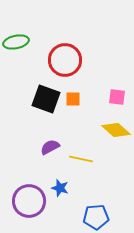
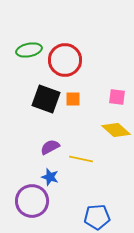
green ellipse: moved 13 px right, 8 px down
blue star: moved 10 px left, 11 px up
purple circle: moved 3 px right
blue pentagon: moved 1 px right
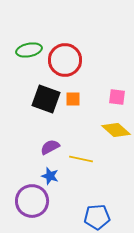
blue star: moved 1 px up
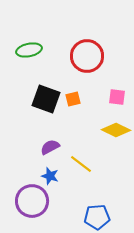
red circle: moved 22 px right, 4 px up
orange square: rotated 14 degrees counterclockwise
yellow diamond: rotated 16 degrees counterclockwise
yellow line: moved 5 px down; rotated 25 degrees clockwise
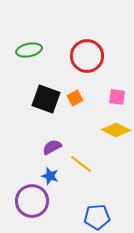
orange square: moved 2 px right, 1 px up; rotated 14 degrees counterclockwise
purple semicircle: moved 2 px right
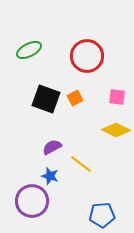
green ellipse: rotated 15 degrees counterclockwise
blue pentagon: moved 5 px right, 2 px up
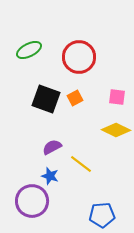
red circle: moved 8 px left, 1 px down
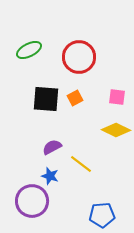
black square: rotated 16 degrees counterclockwise
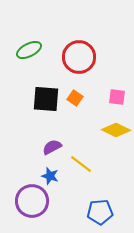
orange square: rotated 28 degrees counterclockwise
blue pentagon: moved 2 px left, 3 px up
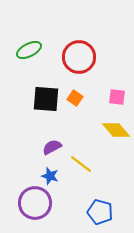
yellow diamond: rotated 24 degrees clockwise
purple circle: moved 3 px right, 2 px down
blue pentagon: rotated 20 degrees clockwise
